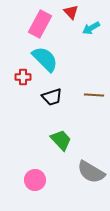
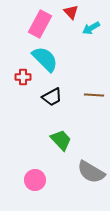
black trapezoid: rotated 10 degrees counterclockwise
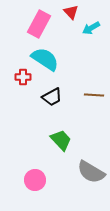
pink rectangle: moved 1 px left
cyan semicircle: rotated 12 degrees counterclockwise
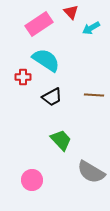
pink rectangle: rotated 28 degrees clockwise
cyan semicircle: moved 1 px right, 1 px down
pink circle: moved 3 px left
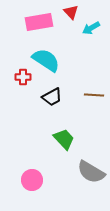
pink rectangle: moved 2 px up; rotated 24 degrees clockwise
green trapezoid: moved 3 px right, 1 px up
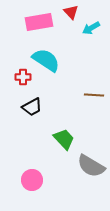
black trapezoid: moved 20 px left, 10 px down
gray semicircle: moved 6 px up
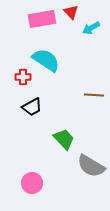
pink rectangle: moved 3 px right, 3 px up
pink circle: moved 3 px down
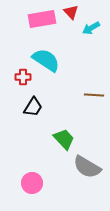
black trapezoid: moved 1 px right; rotated 30 degrees counterclockwise
gray semicircle: moved 4 px left, 1 px down
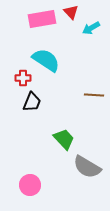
red cross: moved 1 px down
black trapezoid: moved 1 px left, 5 px up; rotated 10 degrees counterclockwise
pink circle: moved 2 px left, 2 px down
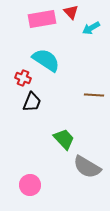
red cross: rotated 21 degrees clockwise
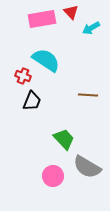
red cross: moved 2 px up
brown line: moved 6 px left
black trapezoid: moved 1 px up
pink circle: moved 23 px right, 9 px up
